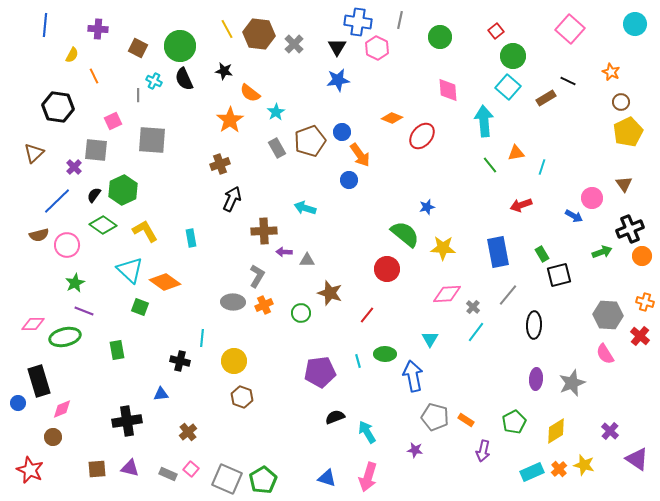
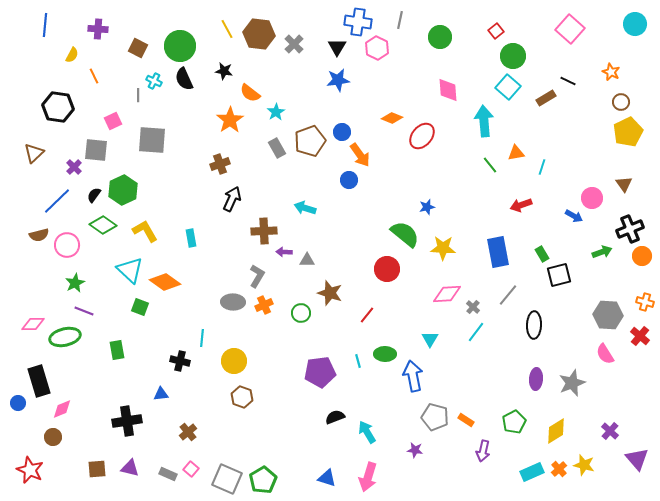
purple triangle at (637, 459): rotated 15 degrees clockwise
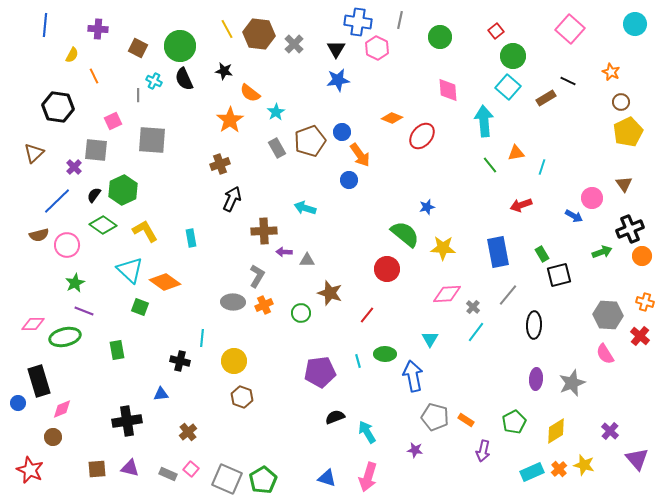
black triangle at (337, 47): moved 1 px left, 2 px down
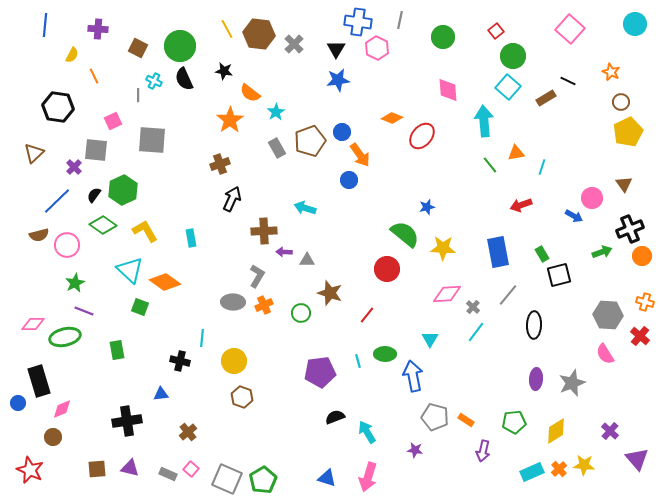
green circle at (440, 37): moved 3 px right
green pentagon at (514, 422): rotated 20 degrees clockwise
yellow star at (584, 465): rotated 10 degrees counterclockwise
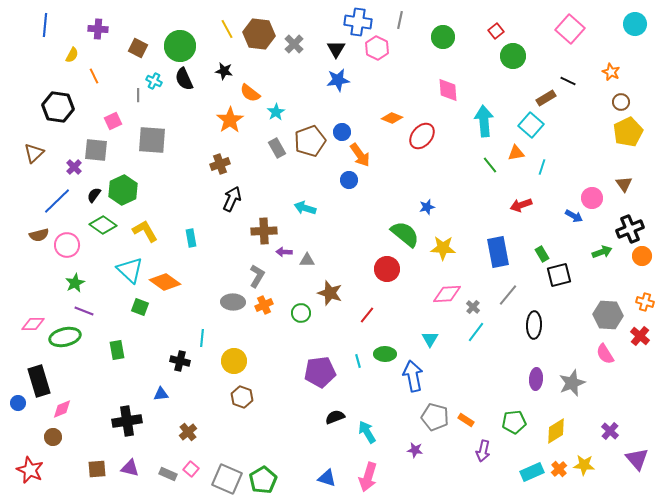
cyan square at (508, 87): moved 23 px right, 38 px down
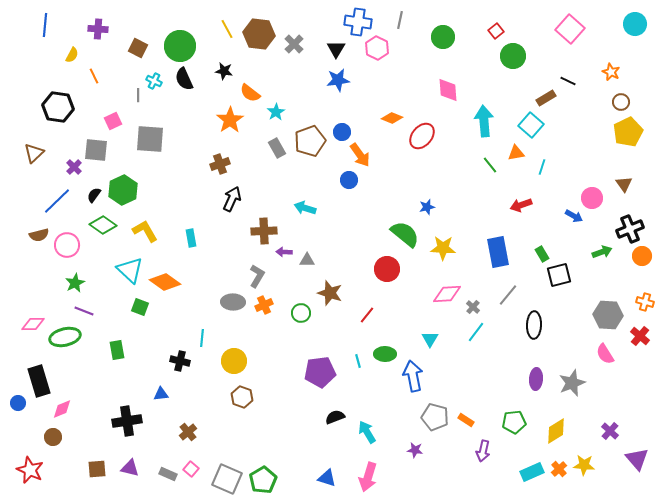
gray square at (152, 140): moved 2 px left, 1 px up
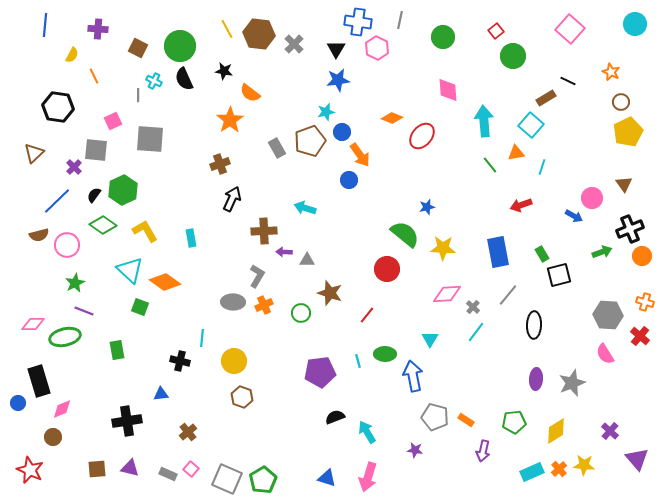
cyan star at (276, 112): moved 50 px right; rotated 18 degrees clockwise
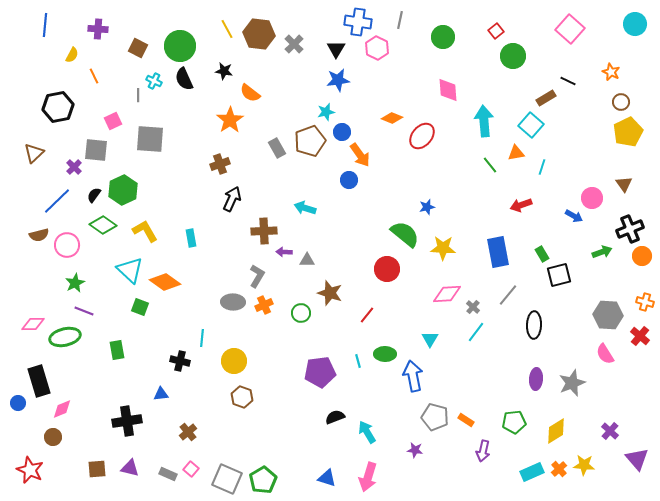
black hexagon at (58, 107): rotated 20 degrees counterclockwise
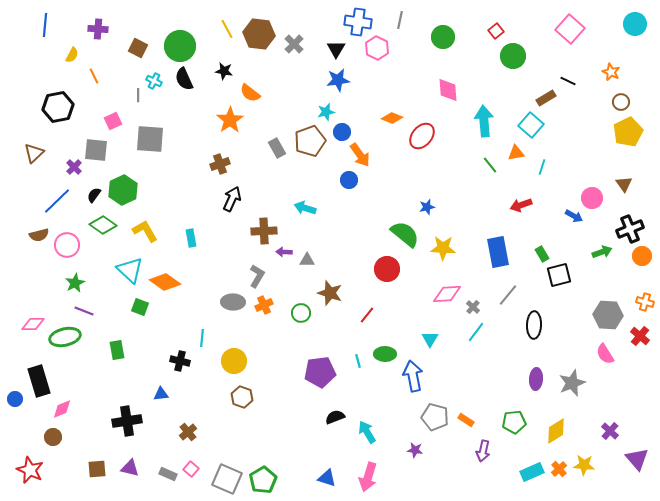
blue circle at (18, 403): moved 3 px left, 4 px up
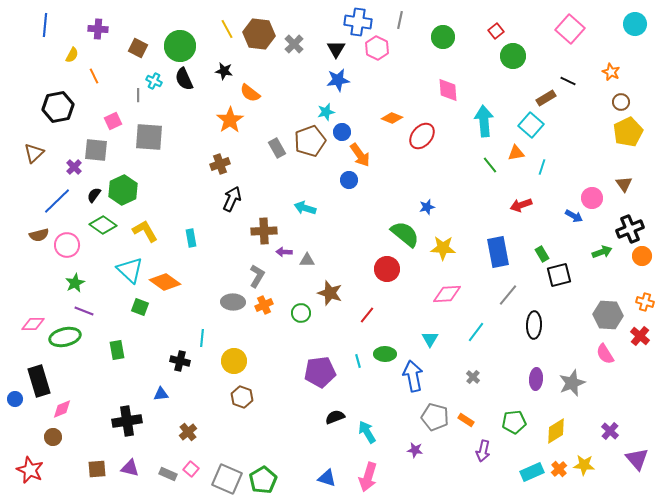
gray square at (150, 139): moved 1 px left, 2 px up
gray cross at (473, 307): moved 70 px down
